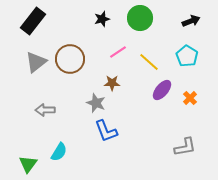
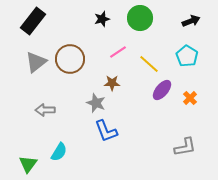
yellow line: moved 2 px down
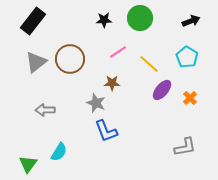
black star: moved 2 px right, 1 px down; rotated 14 degrees clockwise
cyan pentagon: moved 1 px down
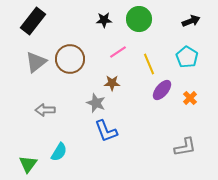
green circle: moved 1 px left, 1 px down
yellow line: rotated 25 degrees clockwise
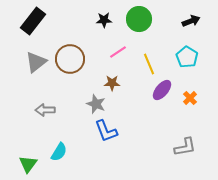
gray star: moved 1 px down
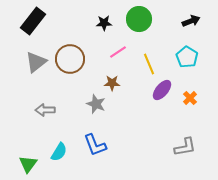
black star: moved 3 px down
blue L-shape: moved 11 px left, 14 px down
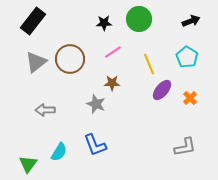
pink line: moved 5 px left
